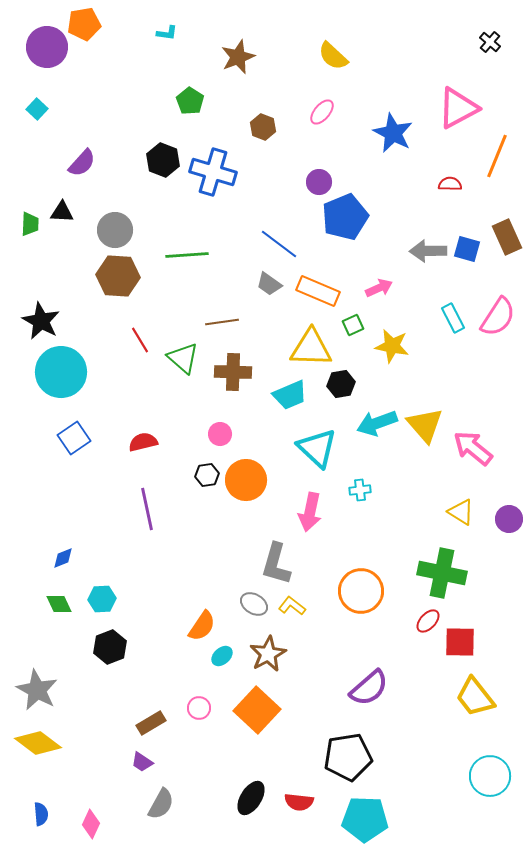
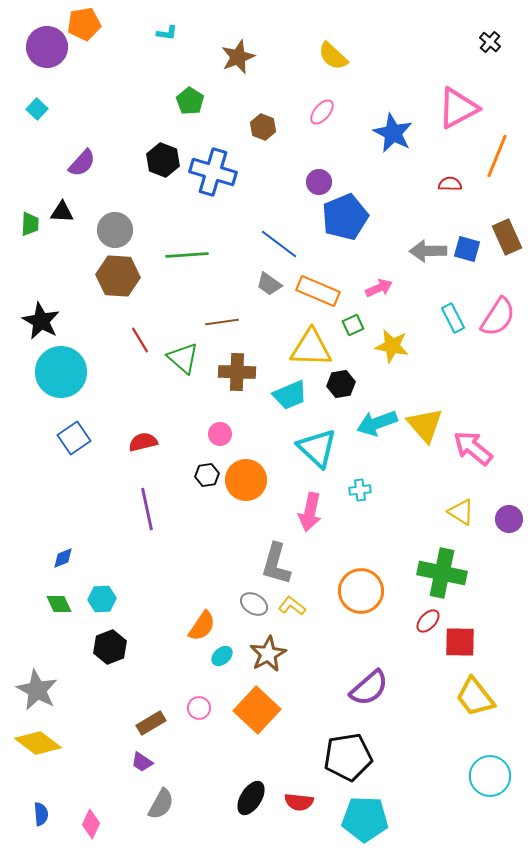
brown cross at (233, 372): moved 4 px right
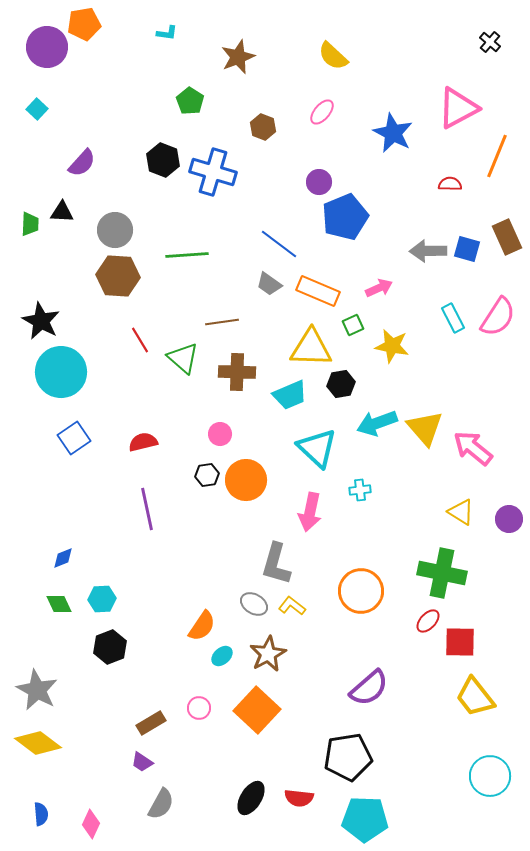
yellow triangle at (425, 425): moved 3 px down
red semicircle at (299, 802): moved 4 px up
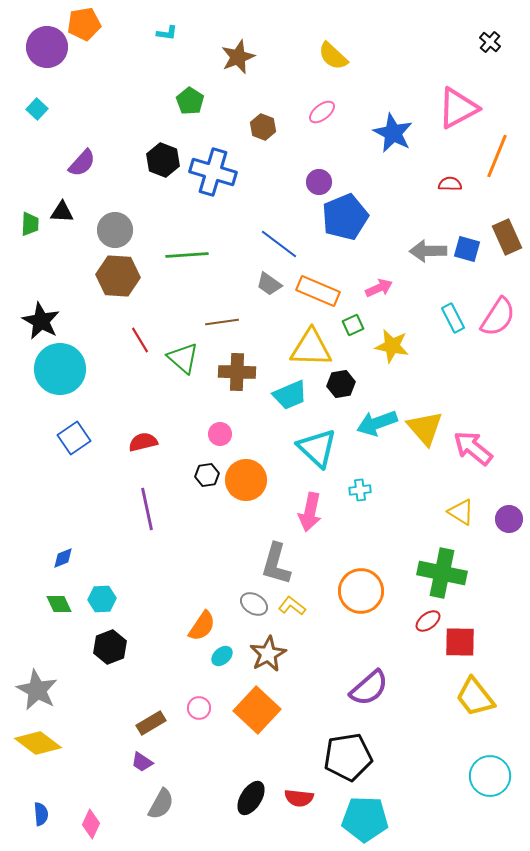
pink ellipse at (322, 112): rotated 12 degrees clockwise
cyan circle at (61, 372): moved 1 px left, 3 px up
red ellipse at (428, 621): rotated 10 degrees clockwise
